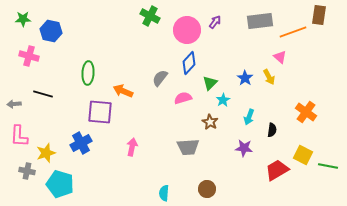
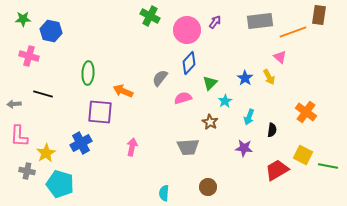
cyan star: moved 2 px right, 1 px down
yellow star: rotated 12 degrees counterclockwise
brown circle: moved 1 px right, 2 px up
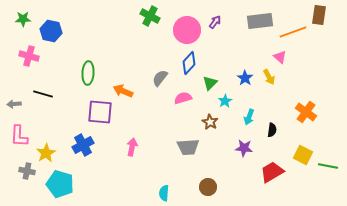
blue cross: moved 2 px right, 2 px down
red trapezoid: moved 5 px left, 2 px down
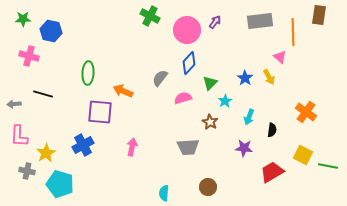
orange line: rotated 72 degrees counterclockwise
